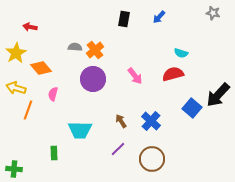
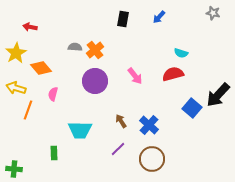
black rectangle: moved 1 px left
purple circle: moved 2 px right, 2 px down
blue cross: moved 2 px left, 4 px down
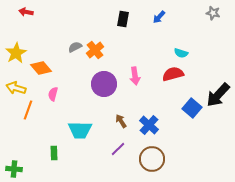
red arrow: moved 4 px left, 15 px up
gray semicircle: rotated 32 degrees counterclockwise
pink arrow: rotated 30 degrees clockwise
purple circle: moved 9 px right, 3 px down
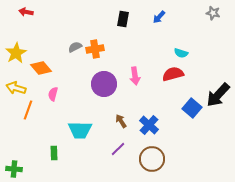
orange cross: moved 1 px up; rotated 30 degrees clockwise
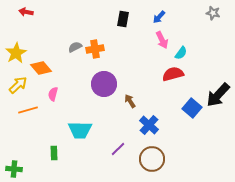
cyan semicircle: rotated 72 degrees counterclockwise
pink arrow: moved 27 px right, 36 px up; rotated 18 degrees counterclockwise
yellow arrow: moved 2 px right, 3 px up; rotated 120 degrees clockwise
orange line: rotated 54 degrees clockwise
brown arrow: moved 9 px right, 20 px up
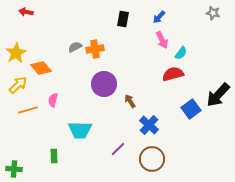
pink semicircle: moved 6 px down
blue square: moved 1 px left, 1 px down; rotated 12 degrees clockwise
green rectangle: moved 3 px down
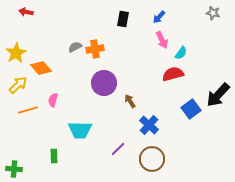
purple circle: moved 1 px up
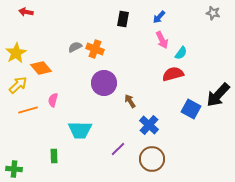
orange cross: rotated 30 degrees clockwise
blue square: rotated 24 degrees counterclockwise
